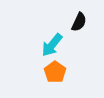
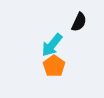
orange pentagon: moved 1 px left, 6 px up
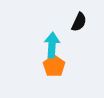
cyan arrow: rotated 145 degrees clockwise
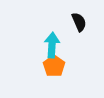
black semicircle: rotated 48 degrees counterclockwise
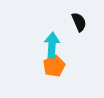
orange pentagon: rotated 10 degrees clockwise
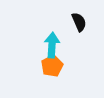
orange pentagon: moved 2 px left
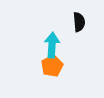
black semicircle: rotated 18 degrees clockwise
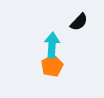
black semicircle: rotated 48 degrees clockwise
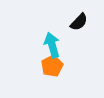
cyan arrow: rotated 20 degrees counterclockwise
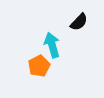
orange pentagon: moved 13 px left
